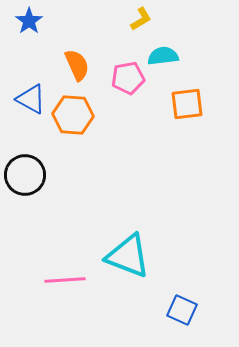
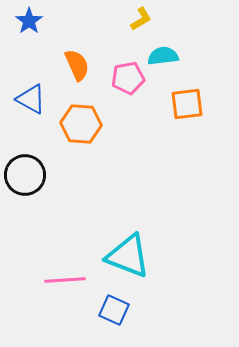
orange hexagon: moved 8 px right, 9 px down
blue square: moved 68 px left
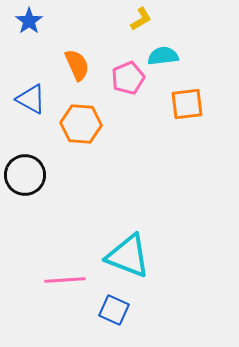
pink pentagon: rotated 12 degrees counterclockwise
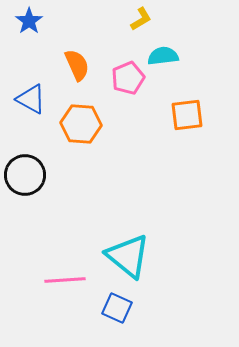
orange square: moved 11 px down
cyan triangle: rotated 18 degrees clockwise
blue square: moved 3 px right, 2 px up
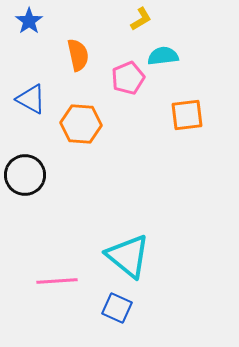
orange semicircle: moved 1 px right, 10 px up; rotated 12 degrees clockwise
pink line: moved 8 px left, 1 px down
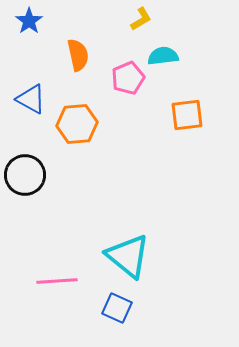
orange hexagon: moved 4 px left; rotated 9 degrees counterclockwise
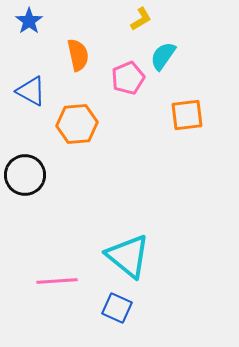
cyan semicircle: rotated 48 degrees counterclockwise
blue triangle: moved 8 px up
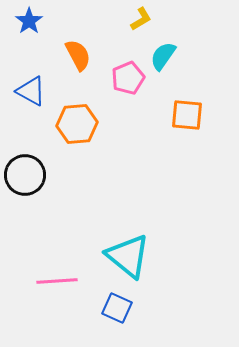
orange semicircle: rotated 16 degrees counterclockwise
orange square: rotated 12 degrees clockwise
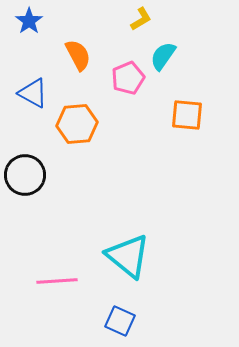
blue triangle: moved 2 px right, 2 px down
blue square: moved 3 px right, 13 px down
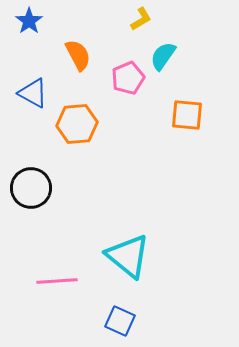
black circle: moved 6 px right, 13 px down
